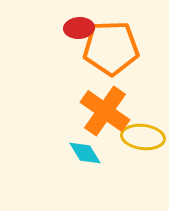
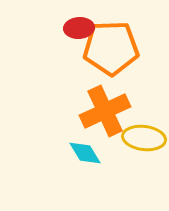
orange cross: rotated 30 degrees clockwise
yellow ellipse: moved 1 px right, 1 px down
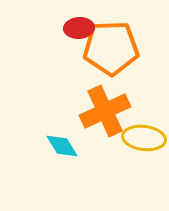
cyan diamond: moved 23 px left, 7 px up
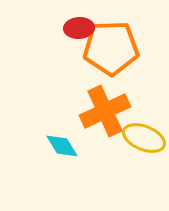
yellow ellipse: rotated 15 degrees clockwise
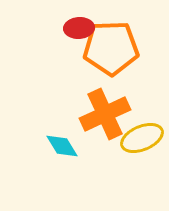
orange cross: moved 3 px down
yellow ellipse: moved 2 px left; rotated 45 degrees counterclockwise
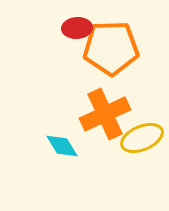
red ellipse: moved 2 px left
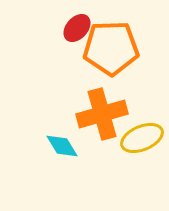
red ellipse: rotated 44 degrees counterclockwise
orange cross: moved 3 px left; rotated 9 degrees clockwise
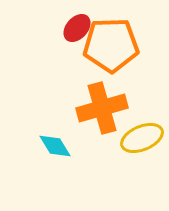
orange pentagon: moved 3 px up
orange cross: moved 6 px up
cyan diamond: moved 7 px left
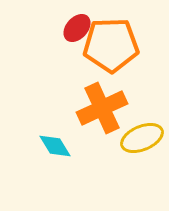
orange cross: rotated 9 degrees counterclockwise
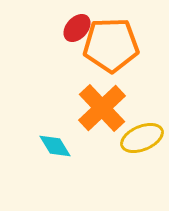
orange cross: rotated 18 degrees counterclockwise
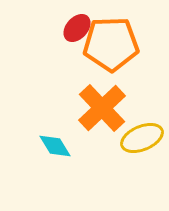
orange pentagon: moved 1 px up
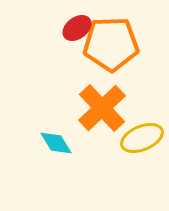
red ellipse: rotated 12 degrees clockwise
cyan diamond: moved 1 px right, 3 px up
